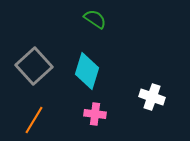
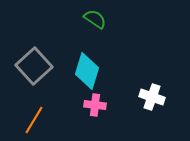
pink cross: moved 9 px up
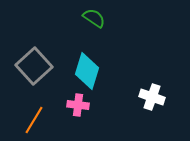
green semicircle: moved 1 px left, 1 px up
pink cross: moved 17 px left
